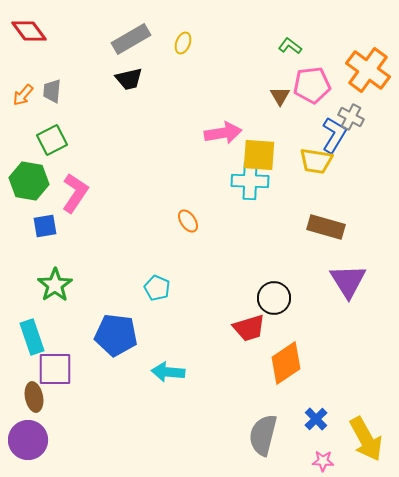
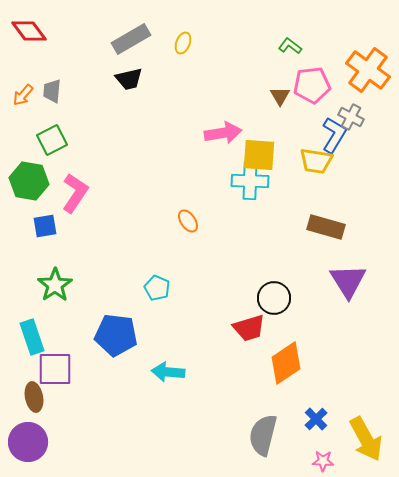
purple circle: moved 2 px down
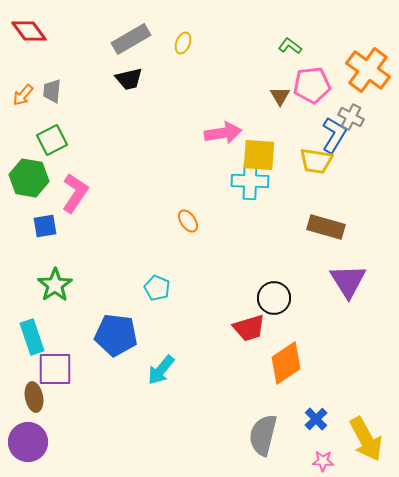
green hexagon: moved 3 px up
cyan arrow: moved 7 px left, 2 px up; rotated 56 degrees counterclockwise
